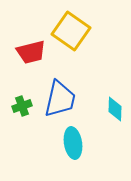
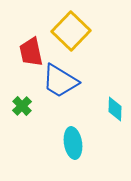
yellow square: rotated 9 degrees clockwise
red trapezoid: rotated 92 degrees clockwise
blue trapezoid: moved 18 px up; rotated 108 degrees clockwise
green cross: rotated 24 degrees counterclockwise
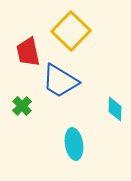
red trapezoid: moved 3 px left
cyan ellipse: moved 1 px right, 1 px down
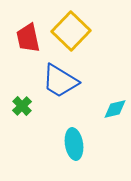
red trapezoid: moved 14 px up
cyan diamond: rotated 75 degrees clockwise
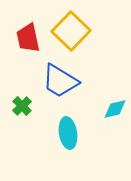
cyan ellipse: moved 6 px left, 11 px up
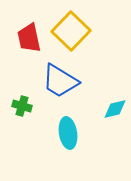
red trapezoid: moved 1 px right
green cross: rotated 30 degrees counterclockwise
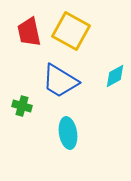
yellow square: rotated 15 degrees counterclockwise
red trapezoid: moved 6 px up
cyan diamond: moved 33 px up; rotated 15 degrees counterclockwise
